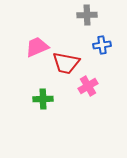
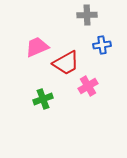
red trapezoid: rotated 40 degrees counterclockwise
green cross: rotated 18 degrees counterclockwise
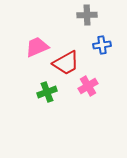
green cross: moved 4 px right, 7 px up
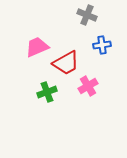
gray cross: rotated 24 degrees clockwise
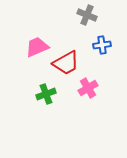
pink cross: moved 2 px down
green cross: moved 1 px left, 2 px down
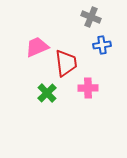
gray cross: moved 4 px right, 2 px down
red trapezoid: rotated 68 degrees counterclockwise
pink cross: rotated 30 degrees clockwise
green cross: moved 1 px right, 1 px up; rotated 24 degrees counterclockwise
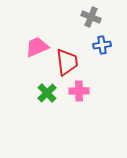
red trapezoid: moved 1 px right, 1 px up
pink cross: moved 9 px left, 3 px down
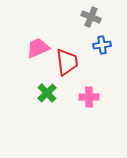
pink trapezoid: moved 1 px right, 1 px down
pink cross: moved 10 px right, 6 px down
